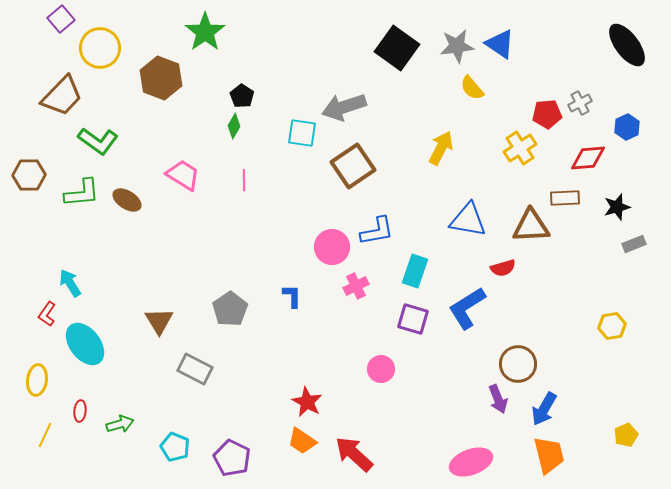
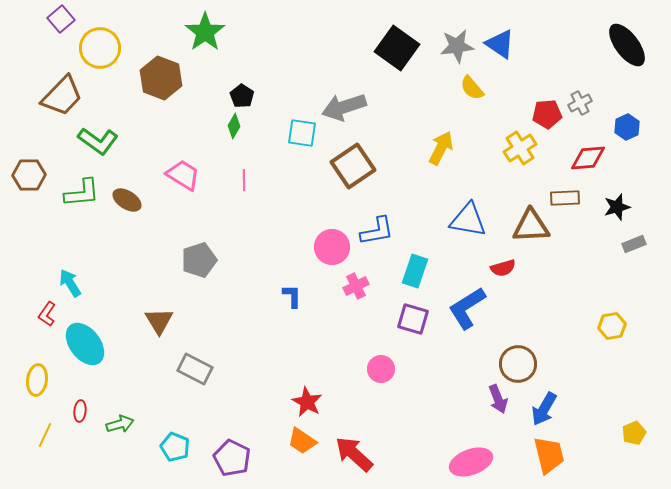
gray pentagon at (230, 309): moved 31 px left, 49 px up; rotated 16 degrees clockwise
yellow pentagon at (626, 435): moved 8 px right, 2 px up
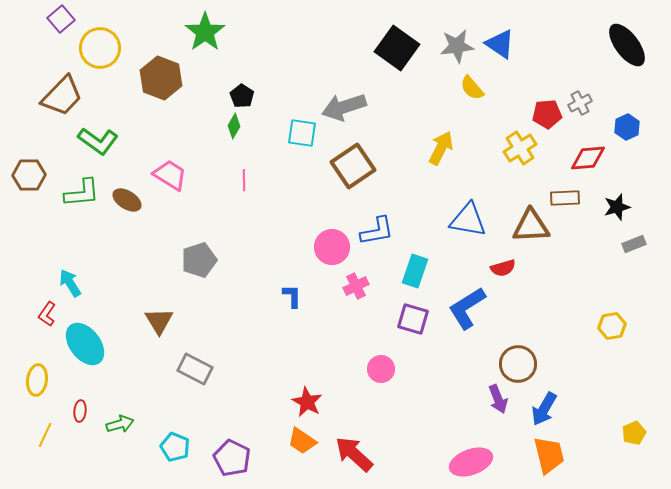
pink trapezoid at (183, 175): moved 13 px left
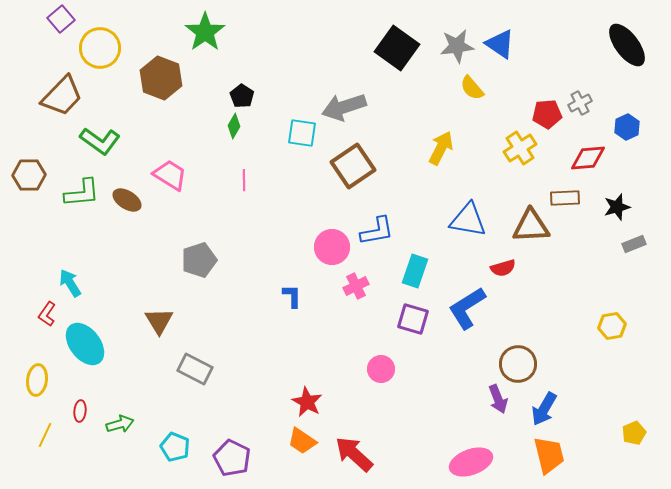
green L-shape at (98, 141): moved 2 px right
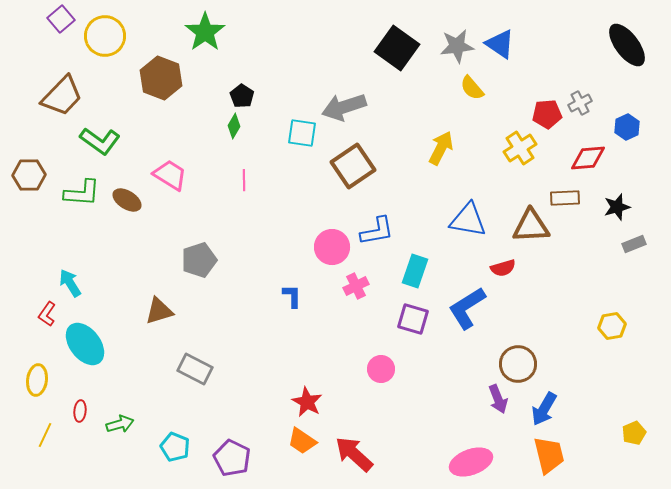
yellow circle at (100, 48): moved 5 px right, 12 px up
green L-shape at (82, 193): rotated 9 degrees clockwise
brown triangle at (159, 321): moved 10 px up; rotated 44 degrees clockwise
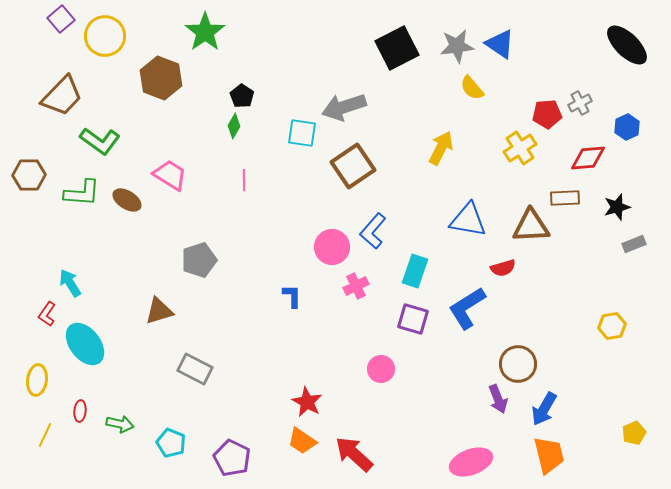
black ellipse at (627, 45): rotated 9 degrees counterclockwise
black square at (397, 48): rotated 27 degrees clockwise
blue L-shape at (377, 231): moved 4 px left; rotated 141 degrees clockwise
green arrow at (120, 424): rotated 28 degrees clockwise
cyan pentagon at (175, 447): moved 4 px left, 4 px up
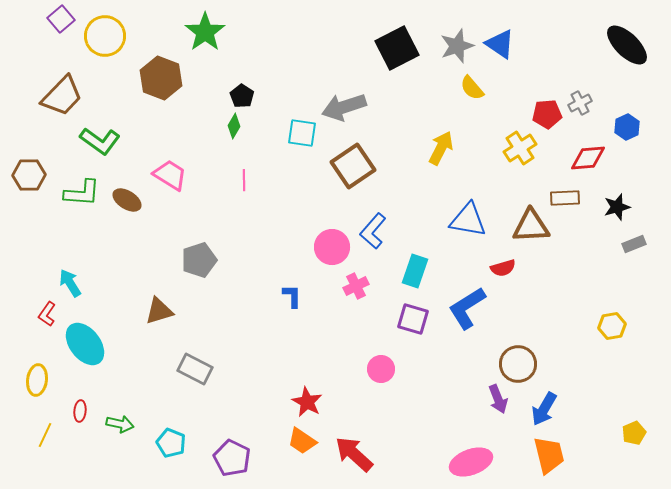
gray star at (457, 46): rotated 12 degrees counterclockwise
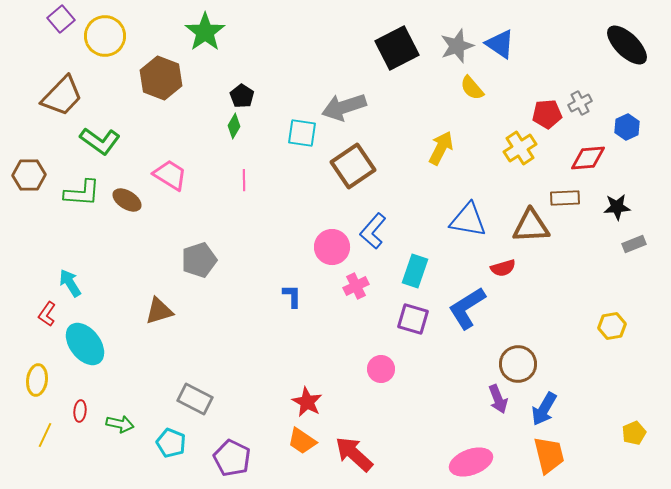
black star at (617, 207): rotated 12 degrees clockwise
gray rectangle at (195, 369): moved 30 px down
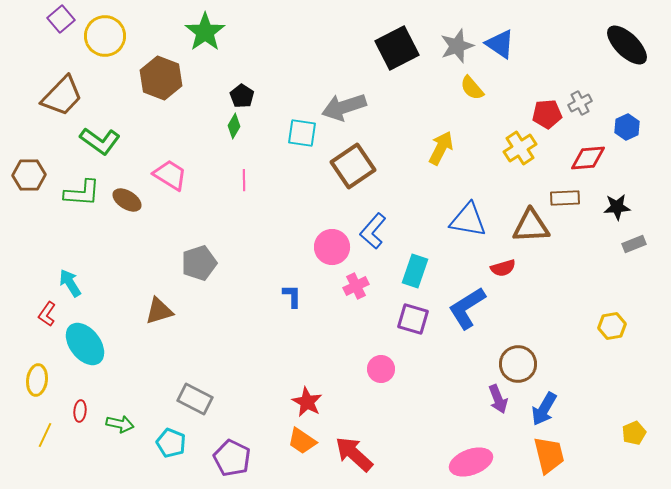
gray pentagon at (199, 260): moved 3 px down
